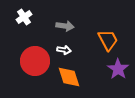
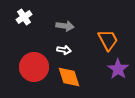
red circle: moved 1 px left, 6 px down
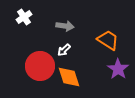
orange trapezoid: rotated 30 degrees counterclockwise
white arrow: rotated 128 degrees clockwise
red circle: moved 6 px right, 1 px up
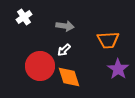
orange trapezoid: rotated 145 degrees clockwise
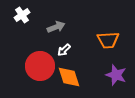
white cross: moved 2 px left, 2 px up
gray arrow: moved 9 px left, 1 px down; rotated 30 degrees counterclockwise
purple star: moved 2 px left, 6 px down; rotated 15 degrees counterclockwise
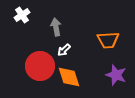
gray arrow: rotated 78 degrees counterclockwise
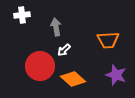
white cross: rotated 28 degrees clockwise
orange diamond: moved 4 px right, 2 px down; rotated 30 degrees counterclockwise
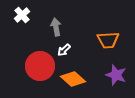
white cross: rotated 35 degrees counterclockwise
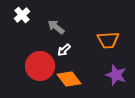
gray arrow: rotated 42 degrees counterclockwise
orange diamond: moved 4 px left; rotated 10 degrees clockwise
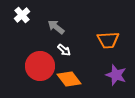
white arrow: rotated 96 degrees counterclockwise
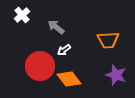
white arrow: rotated 104 degrees clockwise
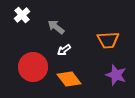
red circle: moved 7 px left, 1 px down
